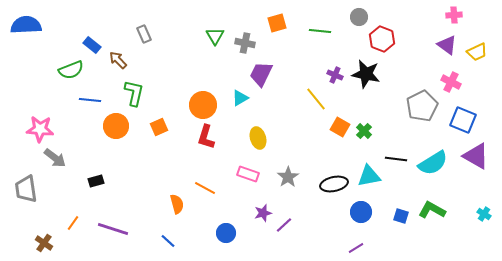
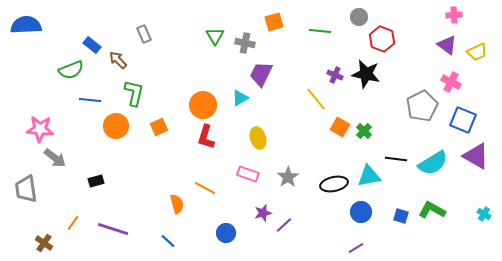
orange square at (277, 23): moved 3 px left, 1 px up
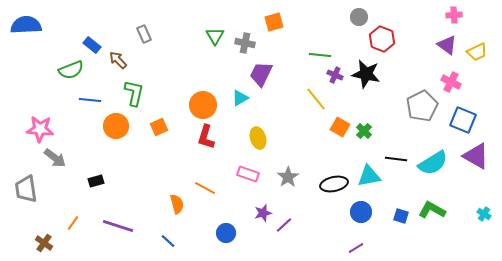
green line at (320, 31): moved 24 px down
purple line at (113, 229): moved 5 px right, 3 px up
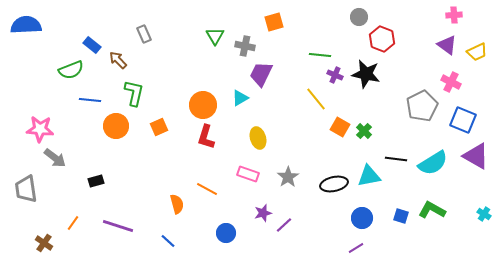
gray cross at (245, 43): moved 3 px down
orange line at (205, 188): moved 2 px right, 1 px down
blue circle at (361, 212): moved 1 px right, 6 px down
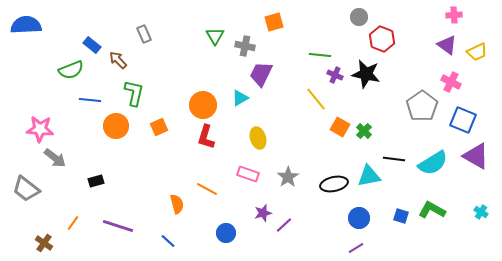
gray pentagon at (422, 106): rotated 8 degrees counterclockwise
black line at (396, 159): moved 2 px left
gray trapezoid at (26, 189): rotated 44 degrees counterclockwise
cyan cross at (484, 214): moved 3 px left, 2 px up
blue circle at (362, 218): moved 3 px left
